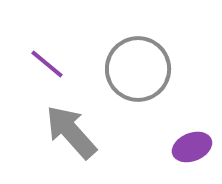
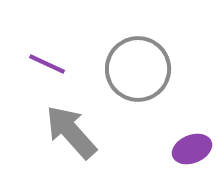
purple line: rotated 15 degrees counterclockwise
purple ellipse: moved 2 px down
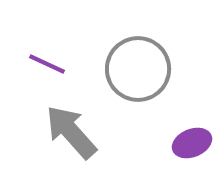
purple ellipse: moved 6 px up
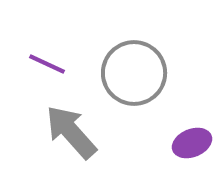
gray circle: moved 4 px left, 4 px down
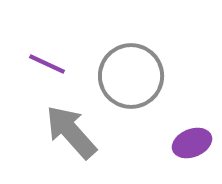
gray circle: moved 3 px left, 3 px down
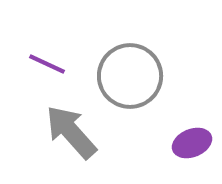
gray circle: moved 1 px left
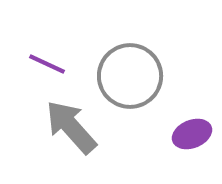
gray arrow: moved 5 px up
purple ellipse: moved 9 px up
